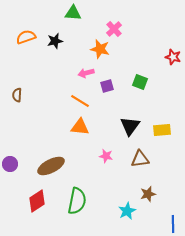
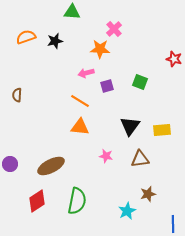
green triangle: moved 1 px left, 1 px up
orange star: rotated 12 degrees counterclockwise
red star: moved 1 px right, 2 px down
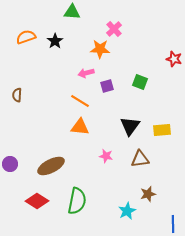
black star: rotated 21 degrees counterclockwise
red diamond: rotated 65 degrees clockwise
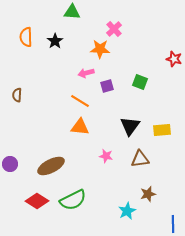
orange semicircle: rotated 72 degrees counterclockwise
green semicircle: moved 4 px left, 1 px up; rotated 52 degrees clockwise
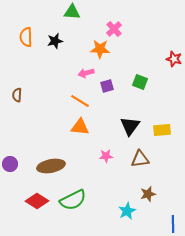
black star: rotated 21 degrees clockwise
pink star: rotated 16 degrees counterclockwise
brown ellipse: rotated 16 degrees clockwise
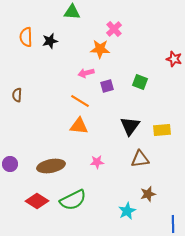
black star: moved 5 px left
orange triangle: moved 1 px left, 1 px up
pink star: moved 9 px left, 6 px down
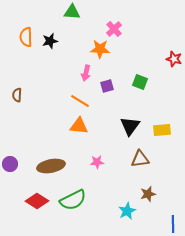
pink arrow: rotated 63 degrees counterclockwise
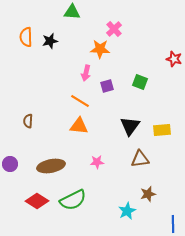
brown semicircle: moved 11 px right, 26 px down
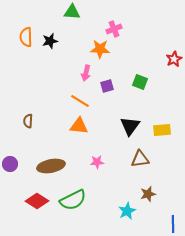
pink cross: rotated 21 degrees clockwise
red star: rotated 28 degrees clockwise
